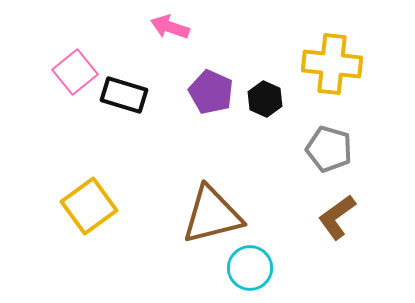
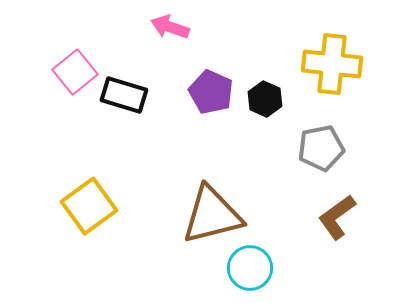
gray pentagon: moved 8 px left, 1 px up; rotated 27 degrees counterclockwise
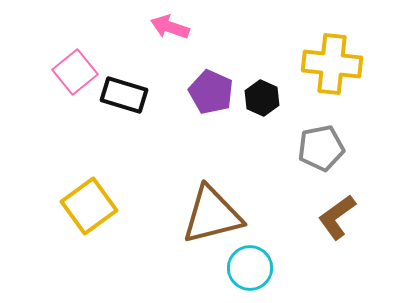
black hexagon: moved 3 px left, 1 px up
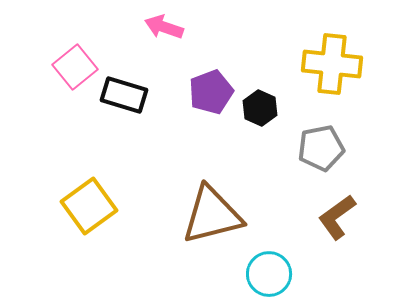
pink arrow: moved 6 px left
pink square: moved 5 px up
purple pentagon: rotated 27 degrees clockwise
black hexagon: moved 2 px left, 10 px down
cyan circle: moved 19 px right, 6 px down
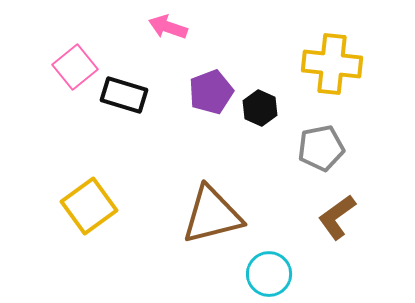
pink arrow: moved 4 px right
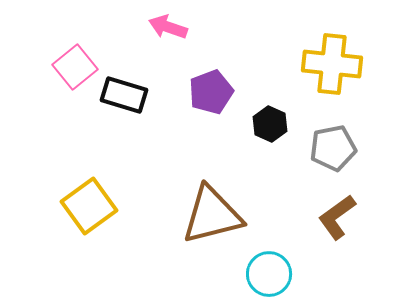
black hexagon: moved 10 px right, 16 px down
gray pentagon: moved 12 px right
